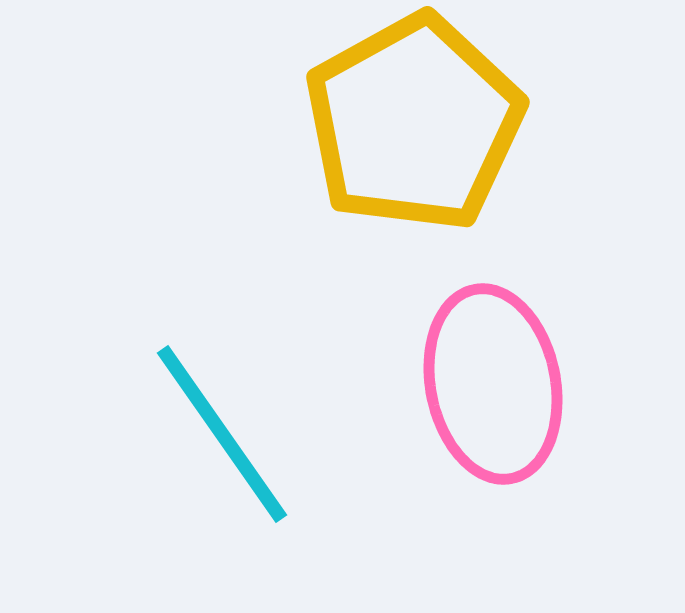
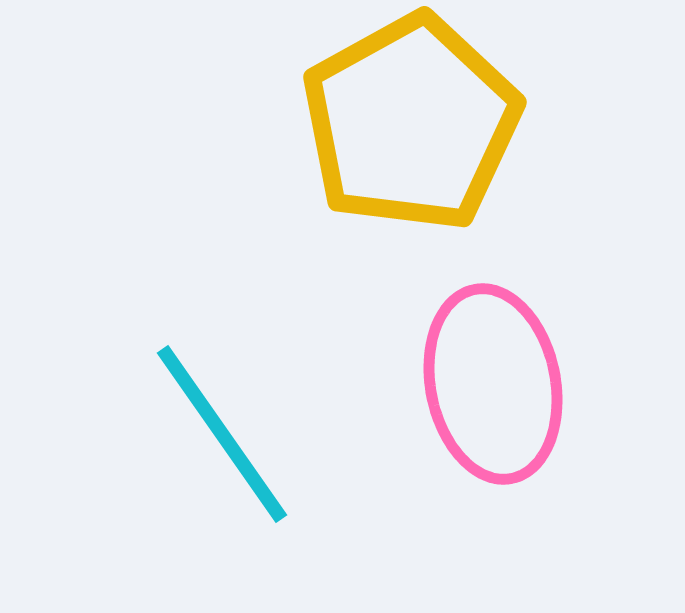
yellow pentagon: moved 3 px left
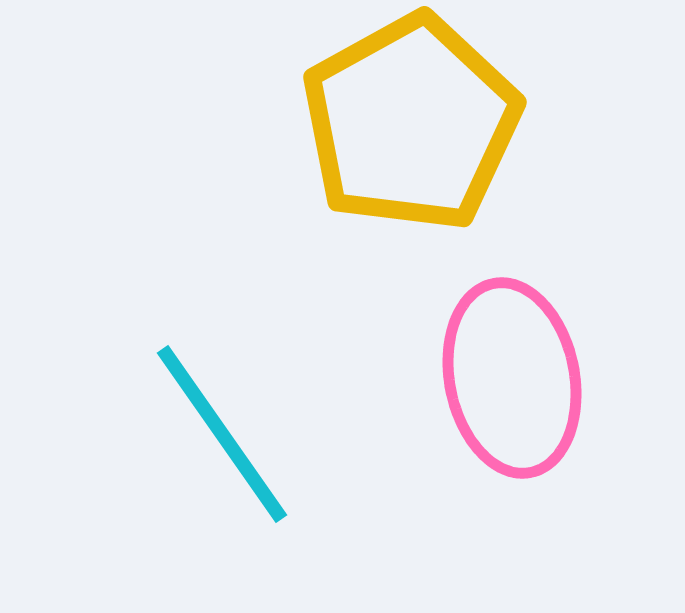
pink ellipse: moved 19 px right, 6 px up
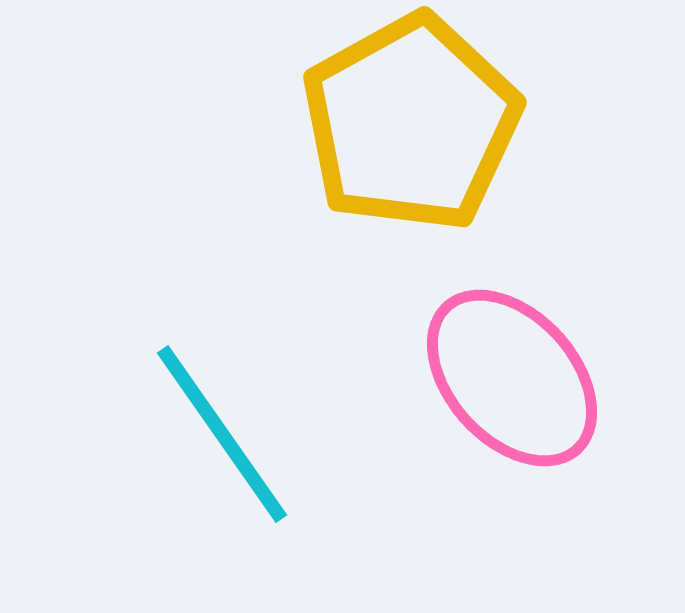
pink ellipse: rotated 31 degrees counterclockwise
